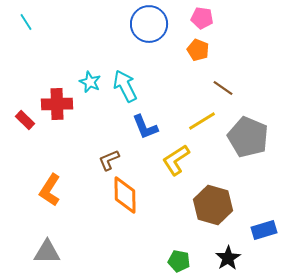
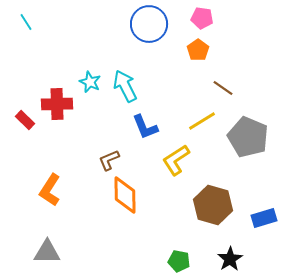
orange pentagon: rotated 15 degrees clockwise
blue rectangle: moved 12 px up
black star: moved 2 px right, 1 px down
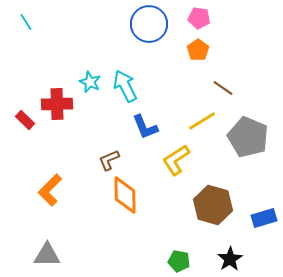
pink pentagon: moved 3 px left
orange L-shape: rotated 12 degrees clockwise
gray triangle: moved 3 px down
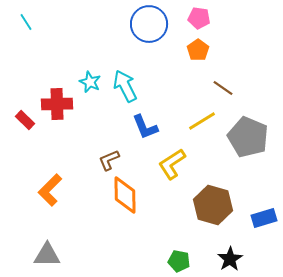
yellow L-shape: moved 4 px left, 4 px down
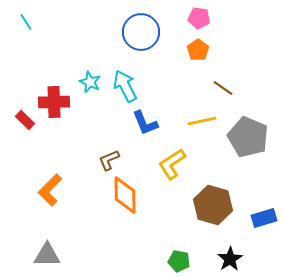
blue circle: moved 8 px left, 8 px down
red cross: moved 3 px left, 2 px up
yellow line: rotated 20 degrees clockwise
blue L-shape: moved 4 px up
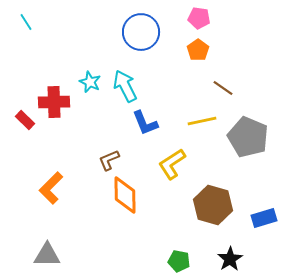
orange L-shape: moved 1 px right, 2 px up
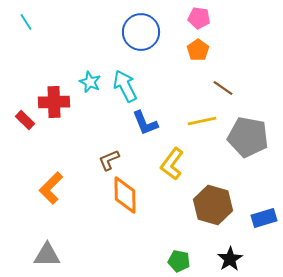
gray pentagon: rotated 12 degrees counterclockwise
yellow L-shape: rotated 20 degrees counterclockwise
